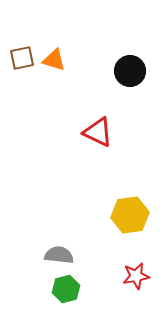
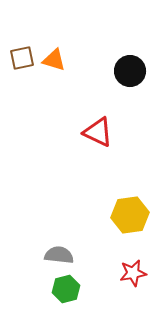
red star: moved 3 px left, 3 px up
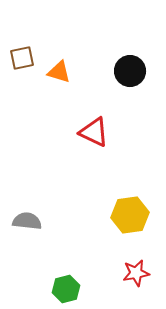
orange triangle: moved 5 px right, 12 px down
red triangle: moved 4 px left
gray semicircle: moved 32 px left, 34 px up
red star: moved 3 px right
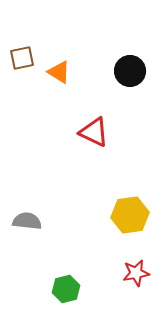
orange triangle: rotated 15 degrees clockwise
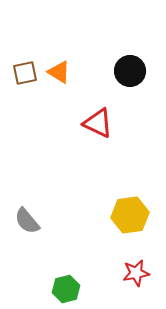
brown square: moved 3 px right, 15 px down
red triangle: moved 4 px right, 9 px up
gray semicircle: rotated 136 degrees counterclockwise
